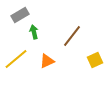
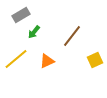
gray rectangle: moved 1 px right
green arrow: rotated 128 degrees counterclockwise
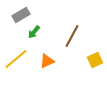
brown line: rotated 10 degrees counterclockwise
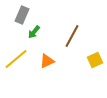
gray rectangle: moved 1 px right; rotated 36 degrees counterclockwise
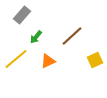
gray rectangle: rotated 18 degrees clockwise
green arrow: moved 2 px right, 5 px down
brown line: rotated 20 degrees clockwise
orange triangle: moved 1 px right
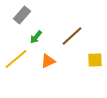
yellow square: rotated 21 degrees clockwise
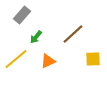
brown line: moved 1 px right, 2 px up
yellow square: moved 2 px left, 1 px up
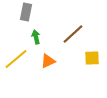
gray rectangle: moved 4 px right, 3 px up; rotated 30 degrees counterclockwise
green arrow: rotated 128 degrees clockwise
yellow square: moved 1 px left, 1 px up
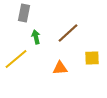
gray rectangle: moved 2 px left, 1 px down
brown line: moved 5 px left, 1 px up
orange triangle: moved 12 px right, 7 px down; rotated 21 degrees clockwise
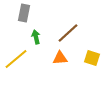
yellow square: rotated 21 degrees clockwise
orange triangle: moved 10 px up
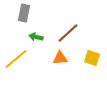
green arrow: rotated 64 degrees counterclockwise
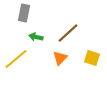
orange triangle: rotated 42 degrees counterclockwise
